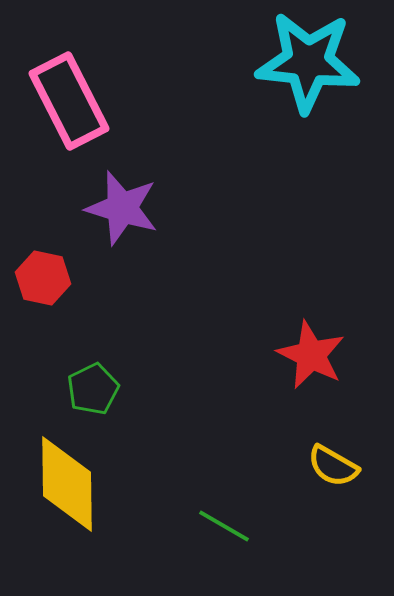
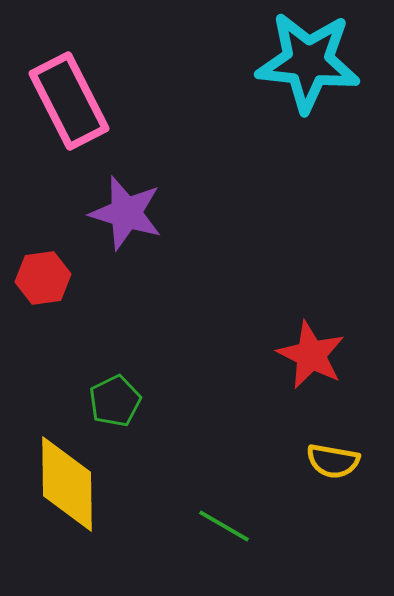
purple star: moved 4 px right, 5 px down
red hexagon: rotated 20 degrees counterclockwise
green pentagon: moved 22 px right, 12 px down
yellow semicircle: moved 5 px up; rotated 20 degrees counterclockwise
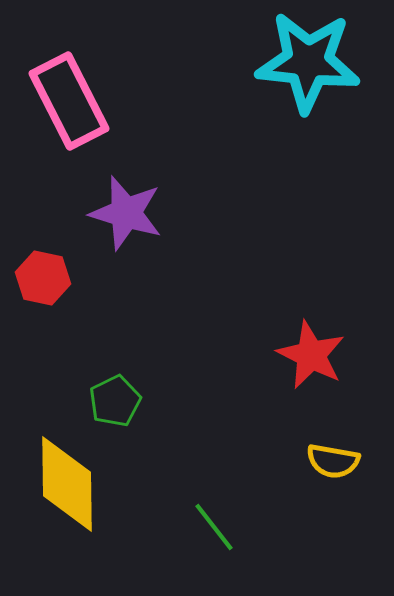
red hexagon: rotated 20 degrees clockwise
green line: moved 10 px left, 1 px down; rotated 22 degrees clockwise
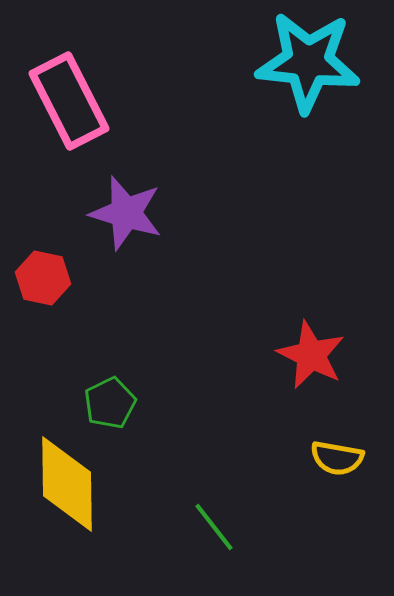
green pentagon: moved 5 px left, 2 px down
yellow semicircle: moved 4 px right, 3 px up
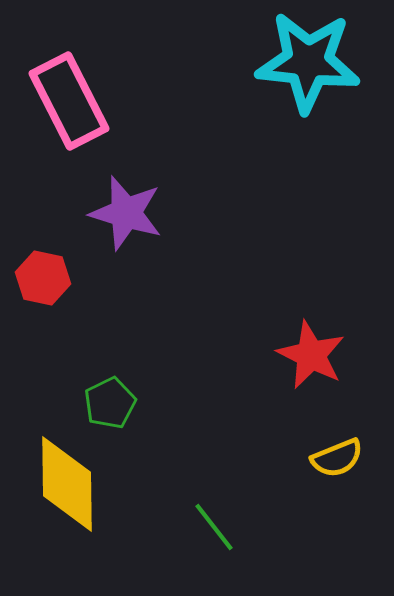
yellow semicircle: rotated 32 degrees counterclockwise
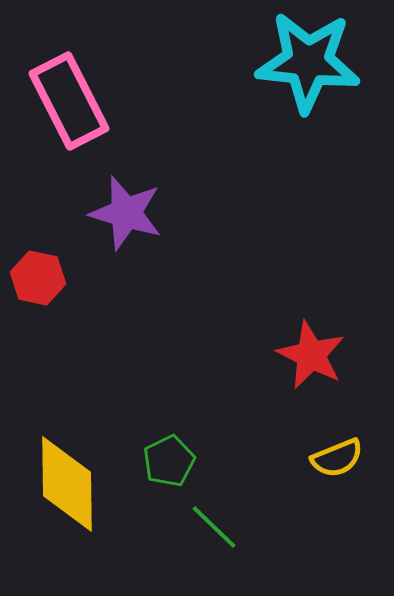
red hexagon: moved 5 px left
green pentagon: moved 59 px right, 58 px down
green line: rotated 8 degrees counterclockwise
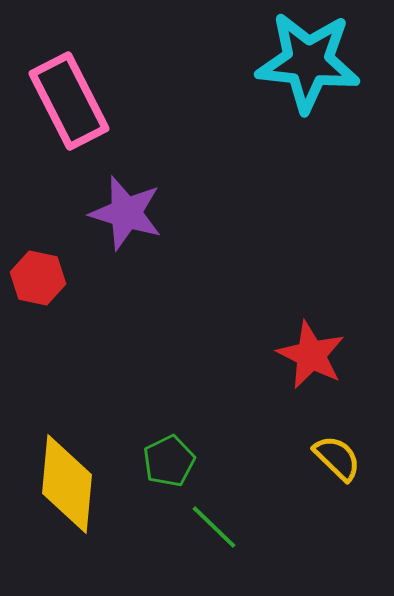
yellow semicircle: rotated 114 degrees counterclockwise
yellow diamond: rotated 6 degrees clockwise
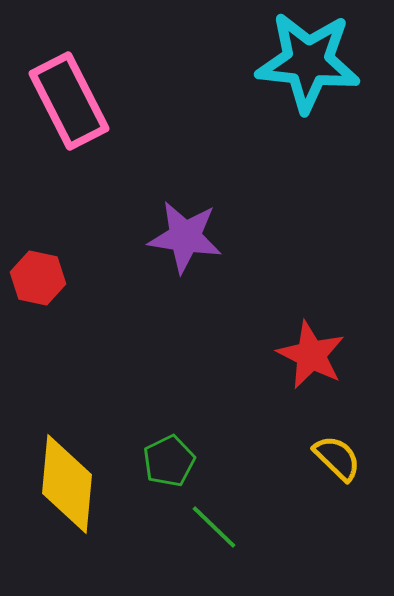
purple star: moved 59 px right, 24 px down; rotated 8 degrees counterclockwise
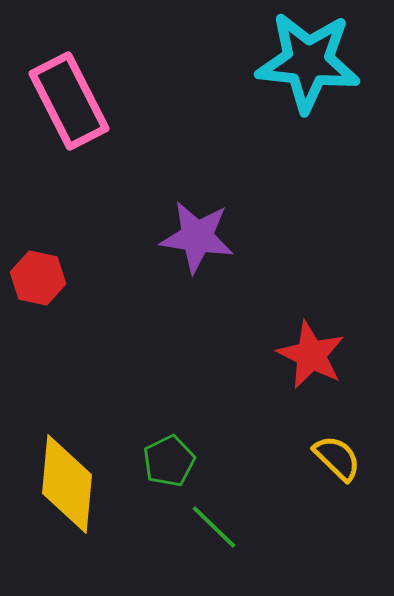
purple star: moved 12 px right
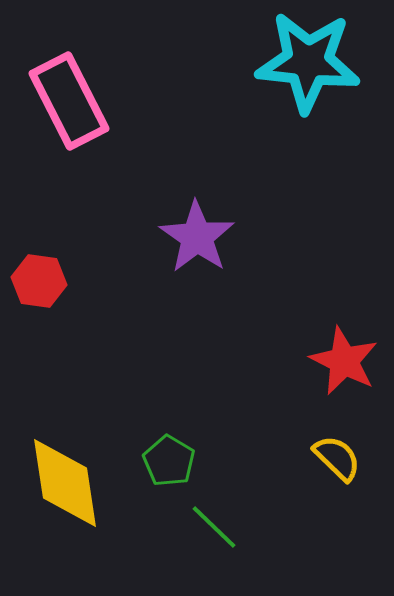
purple star: rotated 26 degrees clockwise
red hexagon: moved 1 px right, 3 px down; rotated 4 degrees counterclockwise
red star: moved 33 px right, 6 px down
green pentagon: rotated 15 degrees counterclockwise
yellow diamond: moved 2 px left, 1 px up; rotated 14 degrees counterclockwise
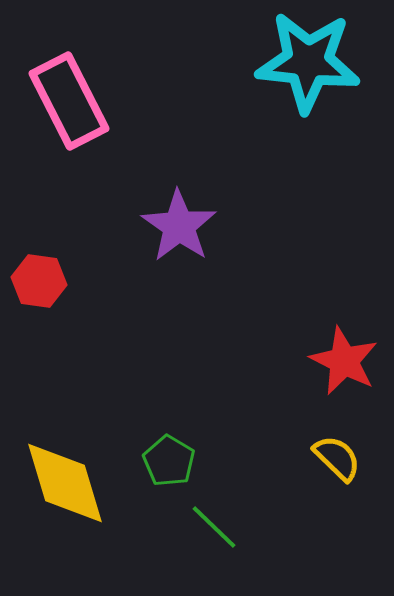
purple star: moved 18 px left, 11 px up
yellow diamond: rotated 8 degrees counterclockwise
